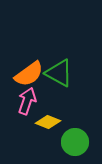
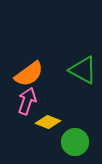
green triangle: moved 24 px right, 3 px up
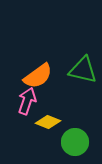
green triangle: rotated 16 degrees counterclockwise
orange semicircle: moved 9 px right, 2 px down
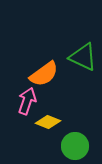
green triangle: moved 13 px up; rotated 12 degrees clockwise
orange semicircle: moved 6 px right, 2 px up
green circle: moved 4 px down
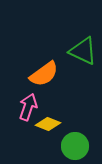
green triangle: moved 6 px up
pink arrow: moved 1 px right, 6 px down
yellow diamond: moved 2 px down
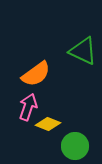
orange semicircle: moved 8 px left
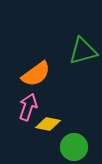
green triangle: rotated 40 degrees counterclockwise
yellow diamond: rotated 10 degrees counterclockwise
green circle: moved 1 px left, 1 px down
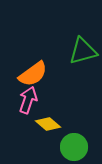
orange semicircle: moved 3 px left
pink arrow: moved 7 px up
yellow diamond: rotated 30 degrees clockwise
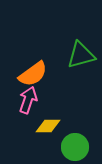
green triangle: moved 2 px left, 4 px down
yellow diamond: moved 2 px down; rotated 40 degrees counterclockwise
green circle: moved 1 px right
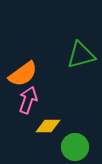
orange semicircle: moved 10 px left
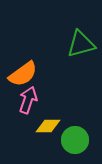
green triangle: moved 11 px up
green circle: moved 7 px up
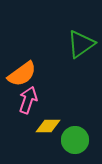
green triangle: rotated 20 degrees counterclockwise
orange semicircle: moved 1 px left
